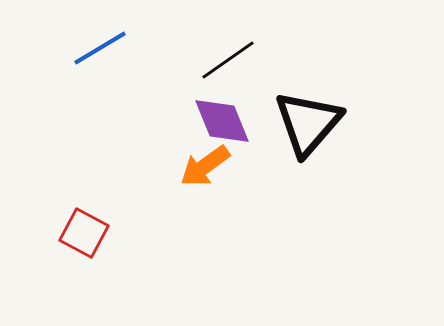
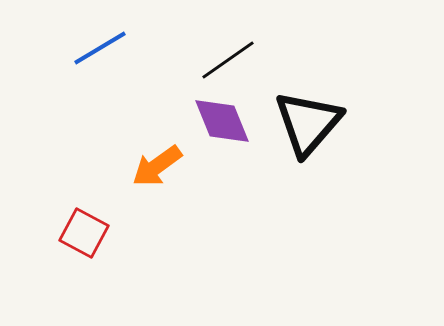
orange arrow: moved 48 px left
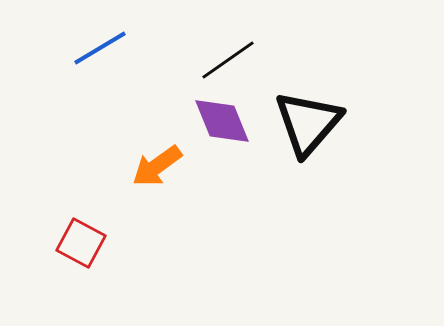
red square: moved 3 px left, 10 px down
